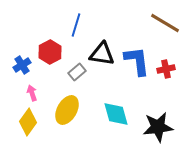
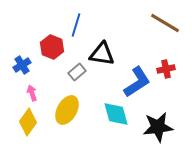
red hexagon: moved 2 px right, 5 px up; rotated 10 degrees counterclockwise
blue L-shape: moved 21 px down; rotated 64 degrees clockwise
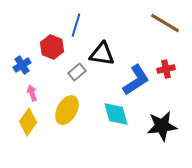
blue L-shape: moved 1 px left, 2 px up
black star: moved 4 px right, 1 px up
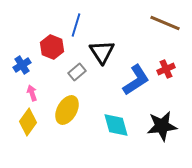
brown line: rotated 8 degrees counterclockwise
black triangle: moved 2 px up; rotated 48 degrees clockwise
red cross: rotated 12 degrees counterclockwise
cyan diamond: moved 11 px down
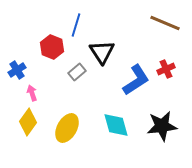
blue cross: moved 5 px left, 5 px down
yellow ellipse: moved 18 px down
